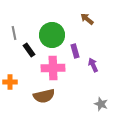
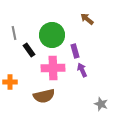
purple arrow: moved 11 px left, 5 px down
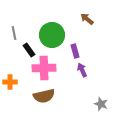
pink cross: moved 9 px left
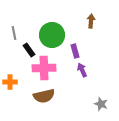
brown arrow: moved 4 px right, 2 px down; rotated 56 degrees clockwise
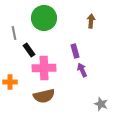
green circle: moved 8 px left, 17 px up
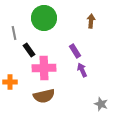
purple rectangle: rotated 16 degrees counterclockwise
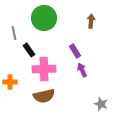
pink cross: moved 1 px down
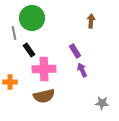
green circle: moved 12 px left
gray star: moved 1 px right, 1 px up; rotated 16 degrees counterclockwise
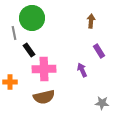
purple rectangle: moved 24 px right
brown semicircle: moved 1 px down
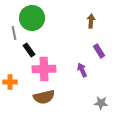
gray star: moved 1 px left
